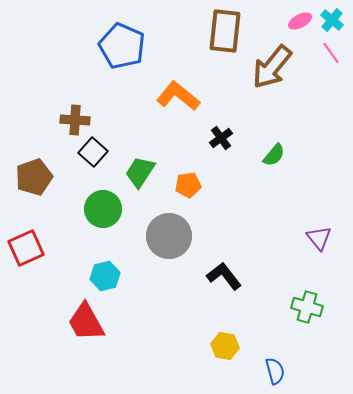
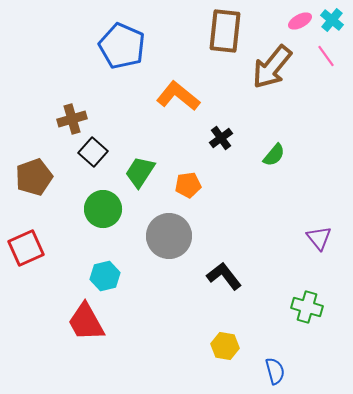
pink line: moved 5 px left, 3 px down
brown cross: moved 3 px left, 1 px up; rotated 20 degrees counterclockwise
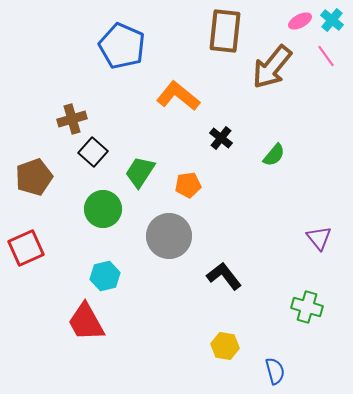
black cross: rotated 15 degrees counterclockwise
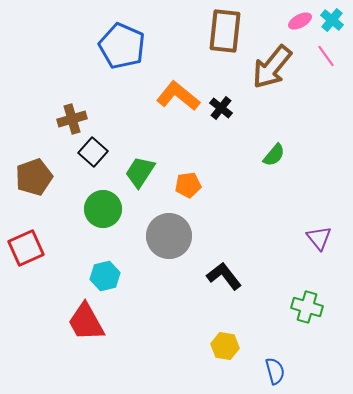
black cross: moved 30 px up
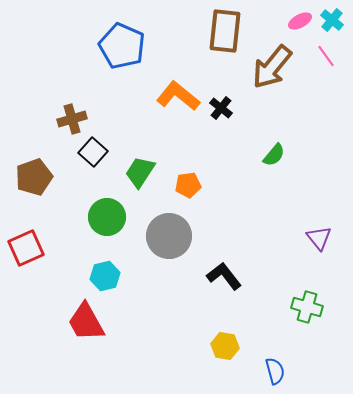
green circle: moved 4 px right, 8 px down
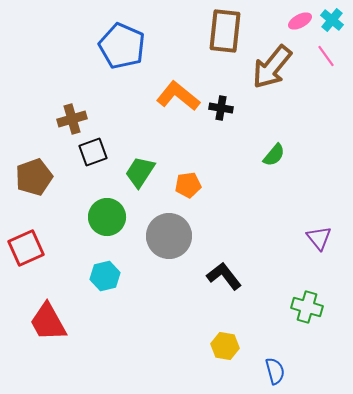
black cross: rotated 30 degrees counterclockwise
black square: rotated 28 degrees clockwise
red trapezoid: moved 38 px left
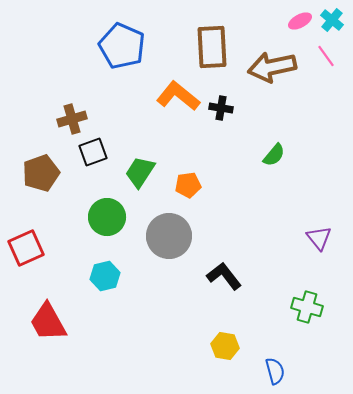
brown rectangle: moved 13 px left, 16 px down; rotated 9 degrees counterclockwise
brown arrow: rotated 39 degrees clockwise
brown pentagon: moved 7 px right, 4 px up
